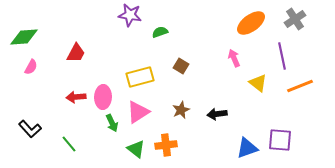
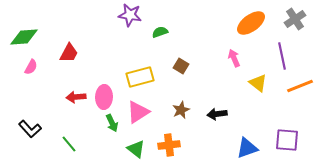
red trapezoid: moved 7 px left
pink ellipse: moved 1 px right
purple square: moved 7 px right
orange cross: moved 3 px right
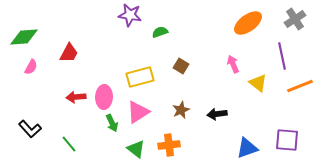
orange ellipse: moved 3 px left
pink arrow: moved 1 px left, 6 px down
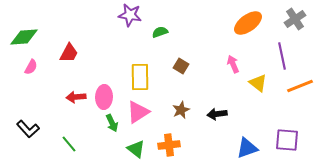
yellow rectangle: rotated 76 degrees counterclockwise
black L-shape: moved 2 px left
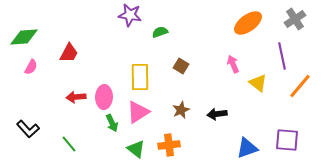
orange line: rotated 28 degrees counterclockwise
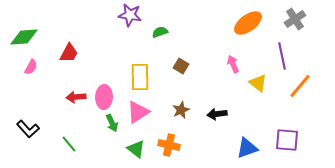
orange cross: rotated 20 degrees clockwise
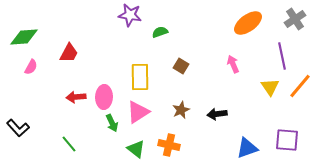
yellow triangle: moved 12 px right, 4 px down; rotated 18 degrees clockwise
black L-shape: moved 10 px left, 1 px up
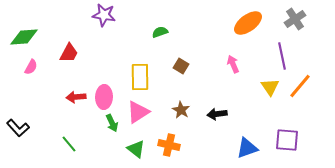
purple star: moved 26 px left
brown star: rotated 18 degrees counterclockwise
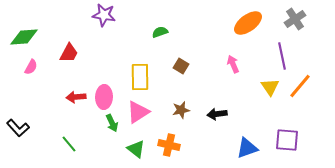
brown star: rotated 30 degrees clockwise
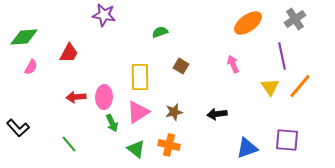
brown star: moved 7 px left, 2 px down
